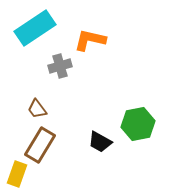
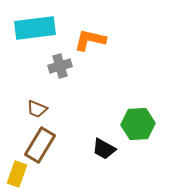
cyan rectangle: rotated 27 degrees clockwise
brown trapezoid: rotated 30 degrees counterclockwise
green hexagon: rotated 8 degrees clockwise
black trapezoid: moved 4 px right, 7 px down
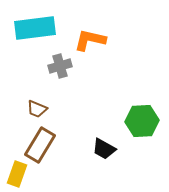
green hexagon: moved 4 px right, 3 px up
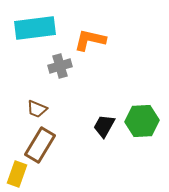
black trapezoid: moved 23 px up; rotated 90 degrees clockwise
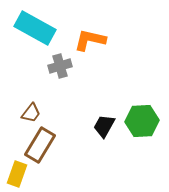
cyan rectangle: rotated 36 degrees clockwise
brown trapezoid: moved 6 px left, 4 px down; rotated 75 degrees counterclockwise
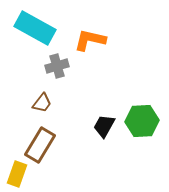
gray cross: moved 3 px left
brown trapezoid: moved 11 px right, 10 px up
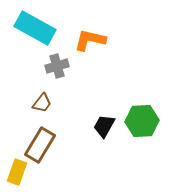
yellow rectangle: moved 2 px up
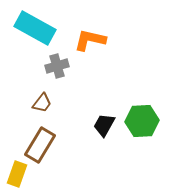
black trapezoid: moved 1 px up
yellow rectangle: moved 2 px down
